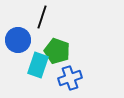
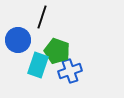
blue cross: moved 7 px up
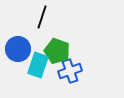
blue circle: moved 9 px down
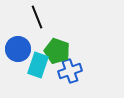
black line: moved 5 px left; rotated 40 degrees counterclockwise
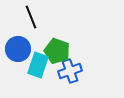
black line: moved 6 px left
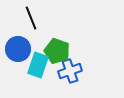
black line: moved 1 px down
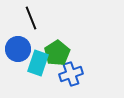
green pentagon: moved 2 px down; rotated 20 degrees clockwise
cyan rectangle: moved 2 px up
blue cross: moved 1 px right, 3 px down
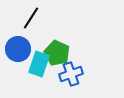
black line: rotated 55 degrees clockwise
green pentagon: rotated 15 degrees counterclockwise
cyan rectangle: moved 1 px right, 1 px down
